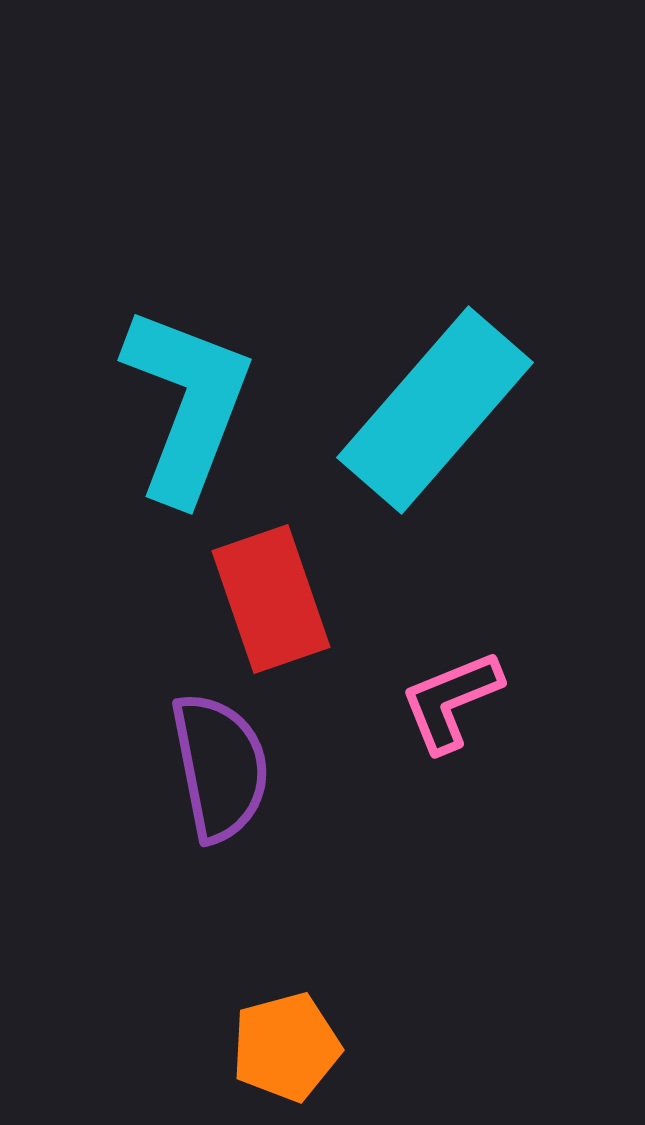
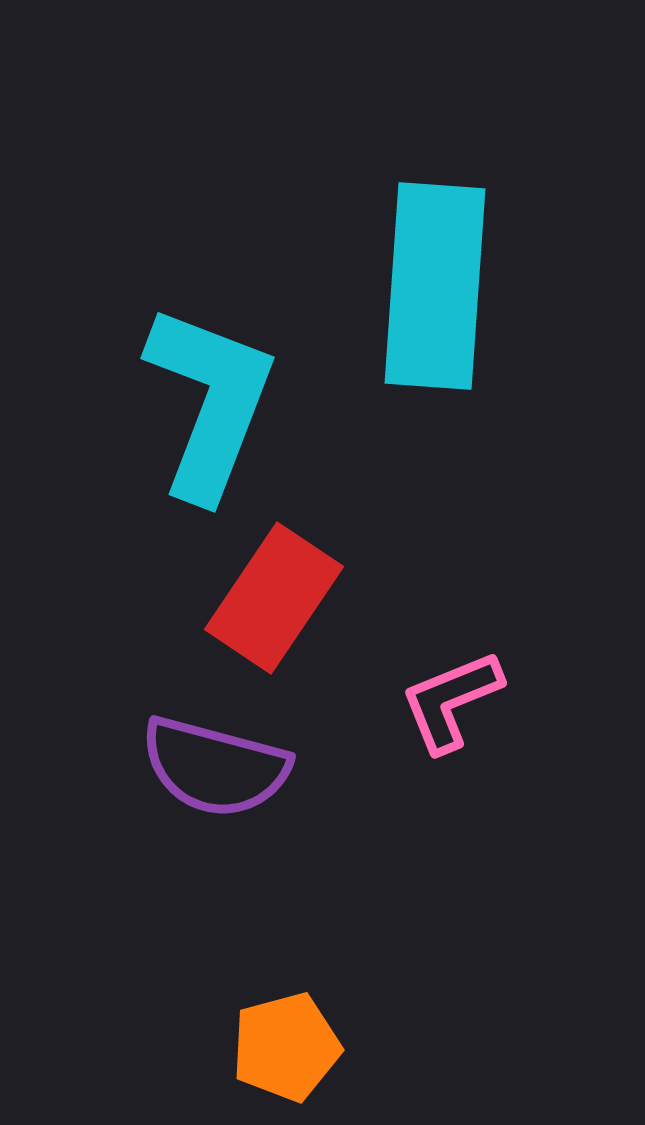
cyan L-shape: moved 23 px right, 2 px up
cyan rectangle: moved 124 px up; rotated 37 degrees counterclockwise
red rectangle: moved 3 px right, 1 px up; rotated 53 degrees clockwise
purple semicircle: moved 5 px left; rotated 116 degrees clockwise
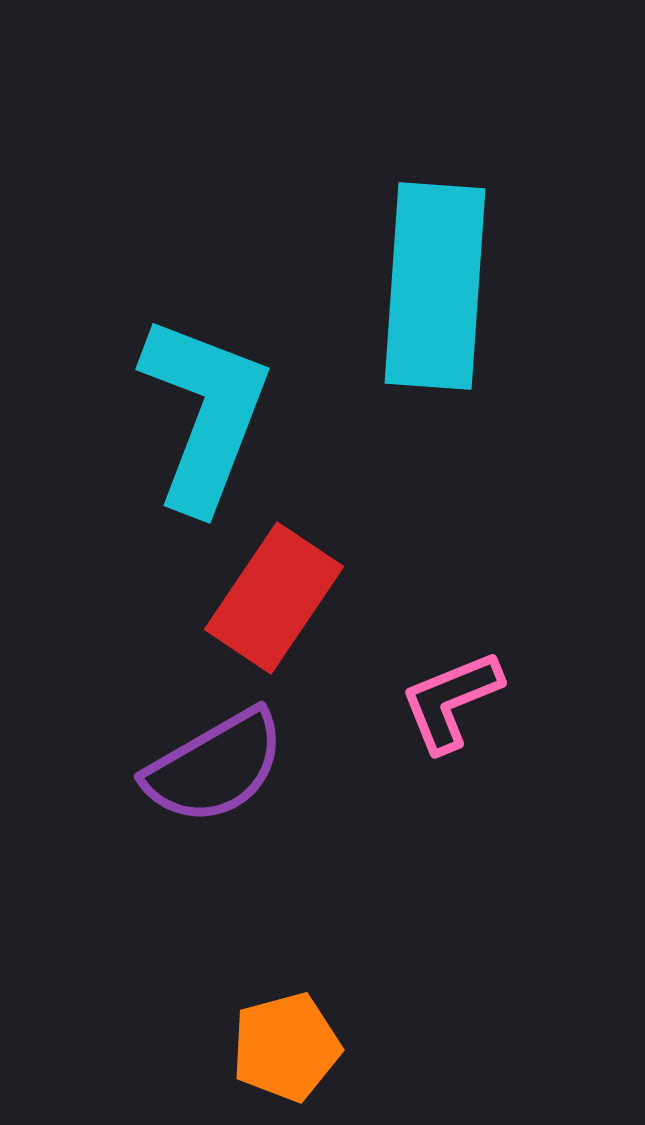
cyan L-shape: moved 5 px left, 11 px down
purple semicircle: rotated 45 degrees counterclockwise
